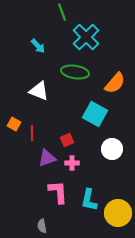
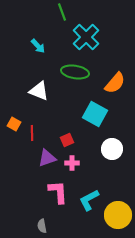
cyan L-shape: rotated 50 degrees clockwise
yellow circle: moved 2 px down
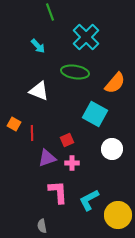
green line: moved 12 px left
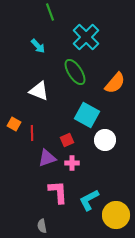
green ellipse: rotated 48 degrees clockwise
cyan square: moved 8 px left, 1 px down
white circle: moved 7 px left, 9 px up
yellow circle: moved 2 px left
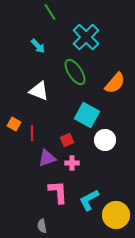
green line: rotated 12 degrees counterclockwise
